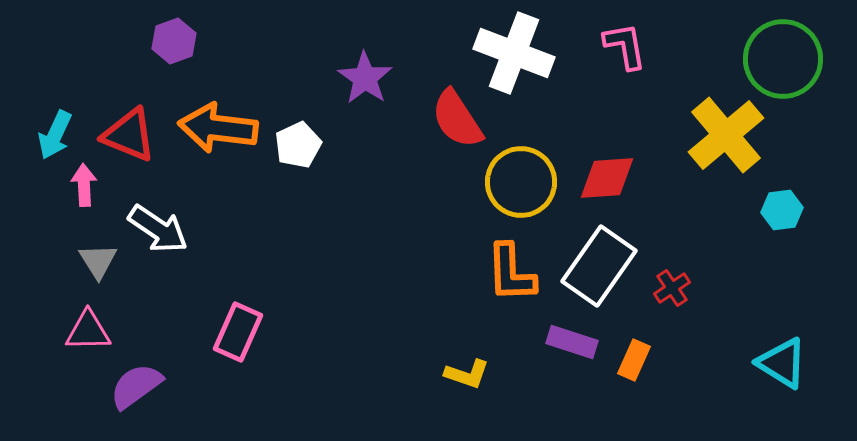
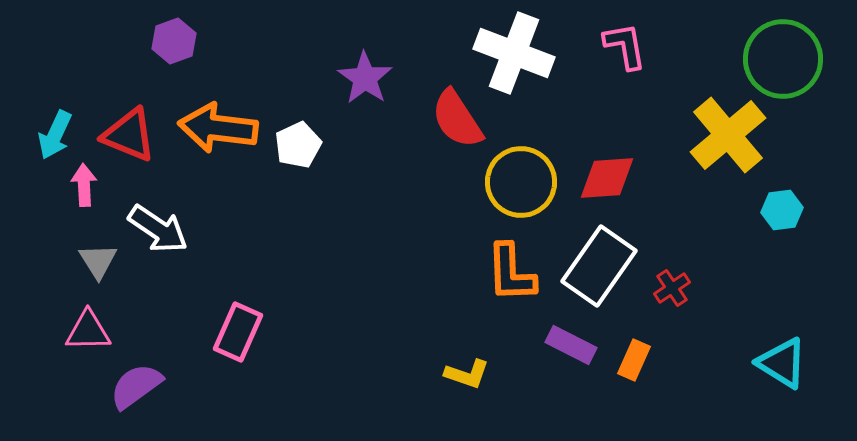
yellow cross: moved 2 px right
purple rectangle: moved 1 px left, 3 px down; rotated 9 degrees clockwise
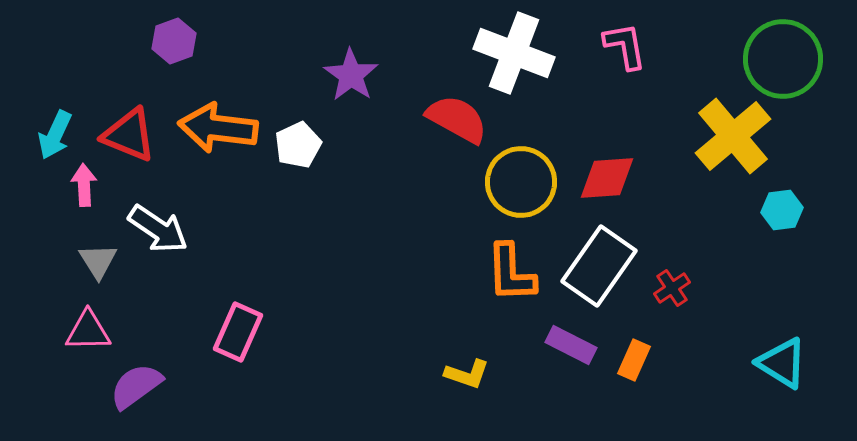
purple star: moved 14 px left, 3 px up
red semicircle: rotated 152 degrees clockwise
yellow cross: moved 5 px right, 1 px down
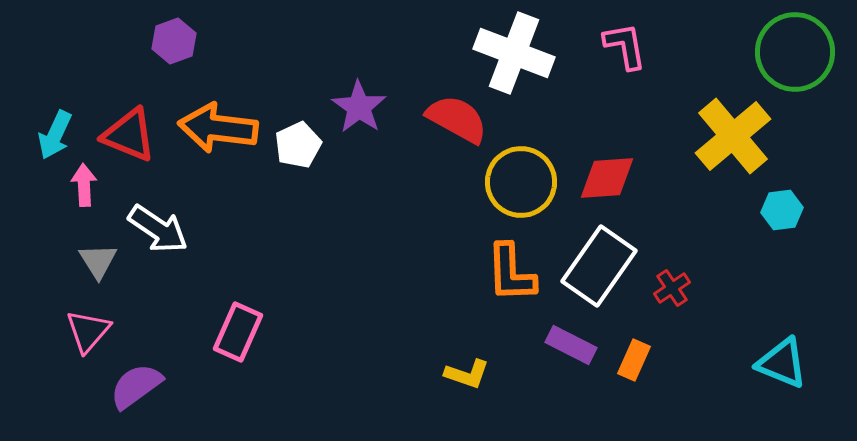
green circle: moved 12 px right, 7 px up
purple star: moved 8 px right, 32 px down
pink triangle: rotated 48 degrees counterclockwise
cyan triangle: rotated 10 degrees counterclockwise
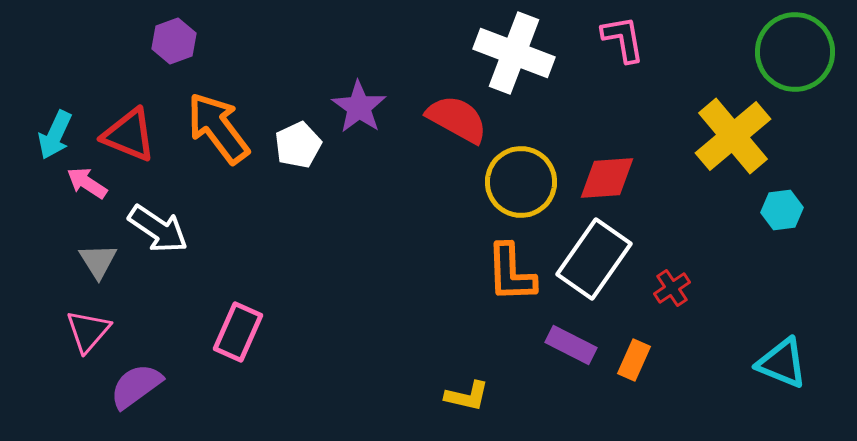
pink L-shape: moved 2 px left, 7 px up
orange arrow: rotated 46 degrees clockwise
pink arrow: moved 3 px right, 2 px up; rotated 54 degrees counterclockwise
white rectangle: moved 5 px left, 7 px up
yellow L-shape: moved 22 px down; rotated 6 degrees counterclockwise
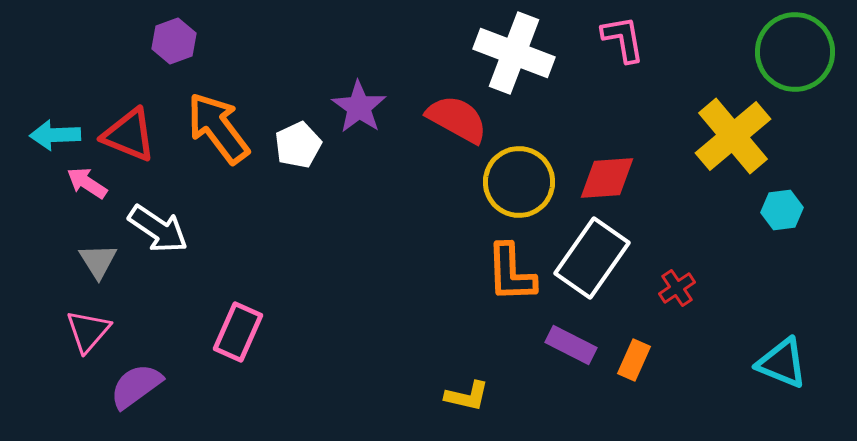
cyan arrow: rotated 63 degrees clockwise
yellow circle: moved 2 px left
white rectangle: moved 2 px left, 1 px up
red cross: moved 5 px right
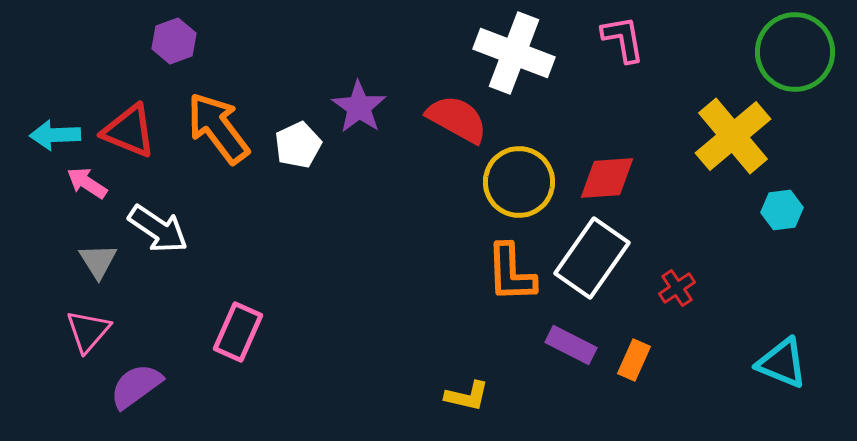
red triangle: moved 4 px up
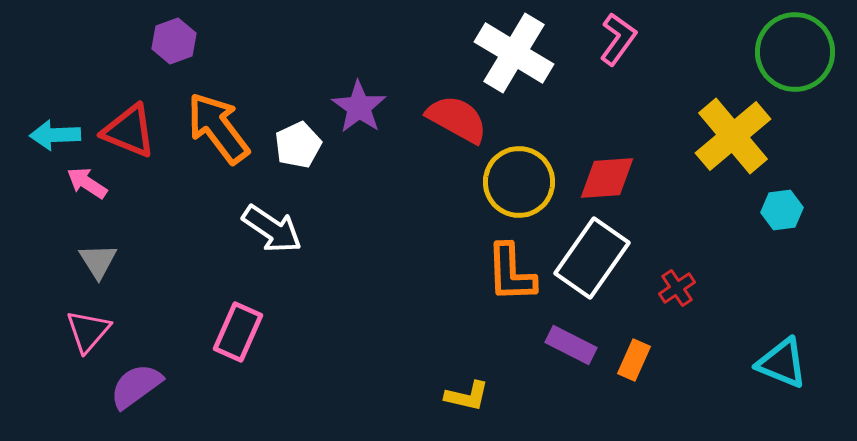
pink L-shape: moved 5 px left; rotated 46 degrees clockwise
white cross: rotated 10 degrees clockwise
white arrow: moved 114 px right
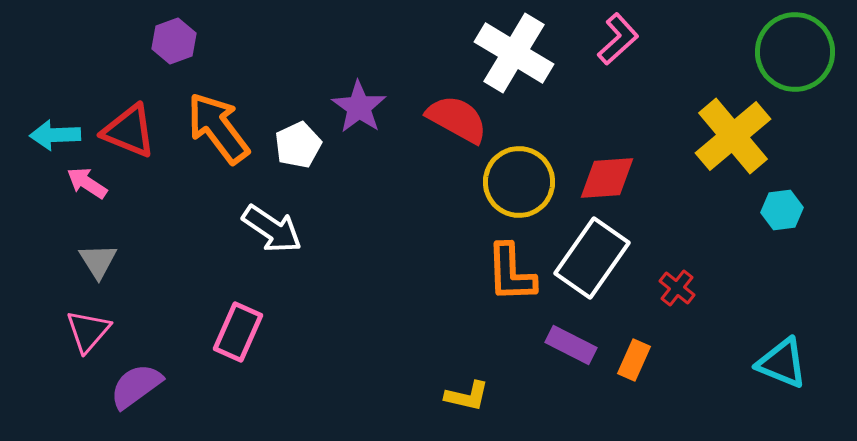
pink L-shape: rotated 12 degrees clockwise
red cross: rotated 18 degrees counterclockwise
